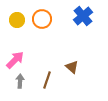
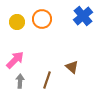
yellow circle: moved 2 px down
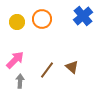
brown line: moved 10 px up; rotated 18 degrees clockwise
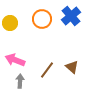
blue cross: moved 12 px left
yellow circle: moved 7 px left, 1 px down
pink arrow: rotated 114 degrees counterclockwise
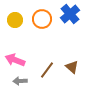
blue cross: moved 1 px left, 2 px up
yellow circle: moved 5 px right, 3 px up
gray arrow: rotated 96 degrees counterclockwise
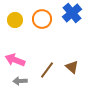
blue cross: moved 2 px right, 1 px up
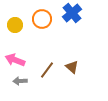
yellow circle: moved 5 px down
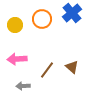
pink arrow: moved 2 px right, 1 px up; rotated 24 degrees counterclockwise
gray arrow: moved 3 px right, 5 px down
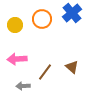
brown line: moved 2 px left, 2 px down
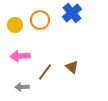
orange circle: moved 2 px left, 1 px down
pink arrow: moved 3 px right, 3 px up
gray arrow: moved 1 px left, 1 px down
